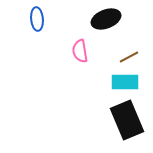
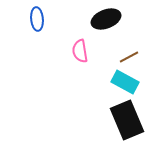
cyan rectangle: rotated 28 degrees clockwise
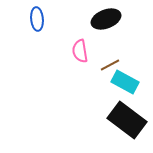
brown line: moved 19 px left, 8 px down
black rectangle: rotated 30 degrees counterclockwise
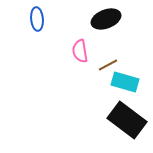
brown line: moved 2 px left
cyan rectangle: rotated 12 degrees counterclockwise
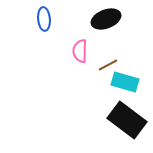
blue ellipse: moved 7 px right
pink semicircle: rotated 10 degrees clockwise
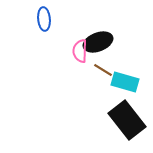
black ellipse: moved 8 px left, 23 px down
brown line: moved 5 px left, 5 px down; rotated 60 degrees clockwise
black rectangle: rotated 15 degrees clockwise
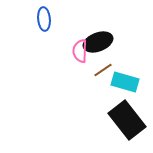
brown line: rotated 66 degrees counterclockwise
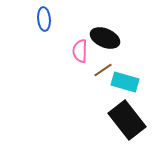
black ellipse: moved 7 px right, 4 px up; rotated 44 degrees clockwise
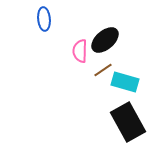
black ellipse: moved 2 px down; rotated 64 degrees counterclockwise
black rectangle: moved 1 px right, 2 px down; rotated 9 degrees clockwise
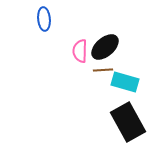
black ellipse: moved 7 px down
brown line: rotated 30 degrees clockwise
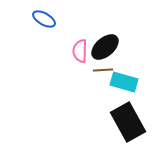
blue ellipse: rotated 55 degrees counterclockwise
cyan rectangle: moved 1 px left
